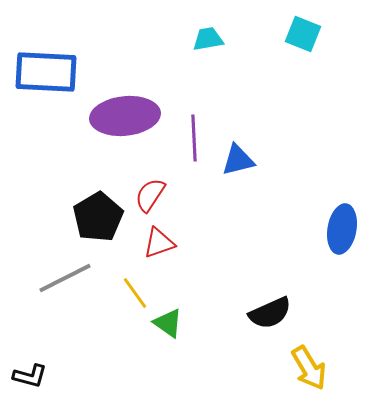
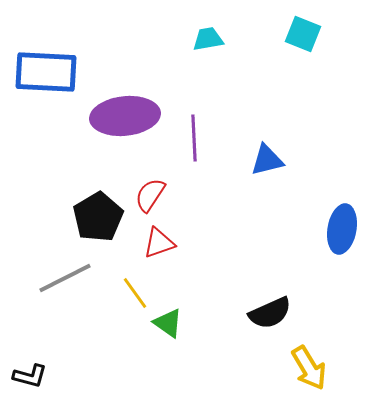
blue triangle: moved 29 px right
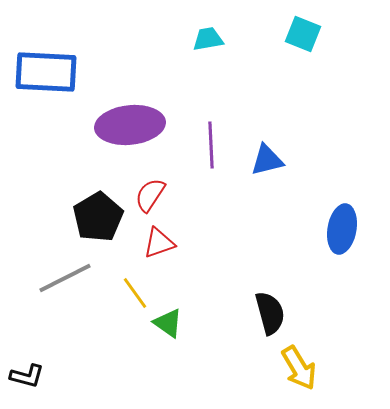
purple ellipse: moved 5 px right, 9 px down
purple line: moved 17 px right, 7 px down
black semicircle: rotated 81 degrees counterclockwise
yellow arrow: moved 10 px left
black L-shape: moved 3 px left
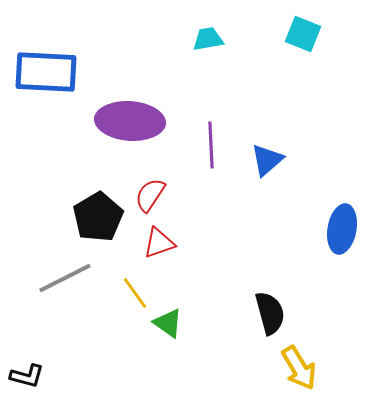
purple ellipse: moved 4 px up; rotated 10 degrees clockwise
blue triangle: rotated 27 degrees counterclockwise
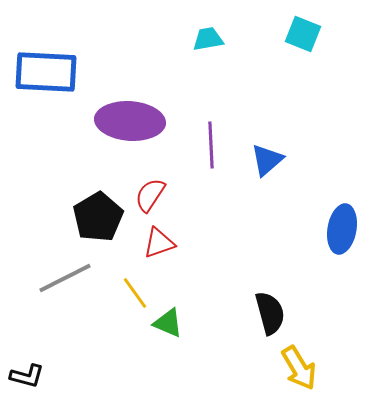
green triangle: rotated 12 degrees counterclockwise
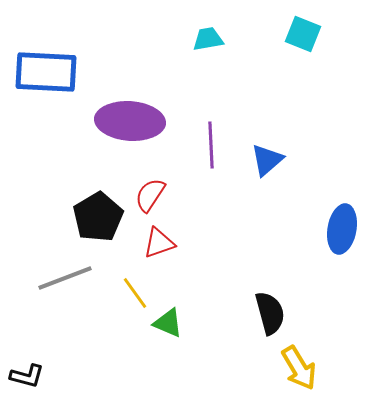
gray line: rotated 6 degrees clockwise
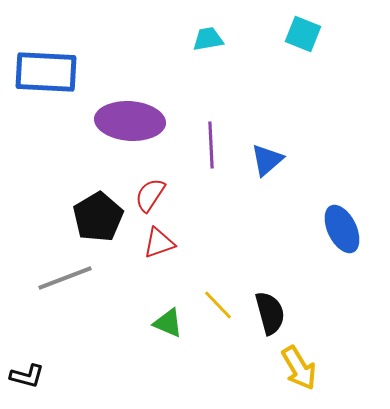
blue ellipse: rotated 36 degrees counterclockwise
yellow line: moved 83 px right, 12 px down; rotated 8 degrees counterclockwise
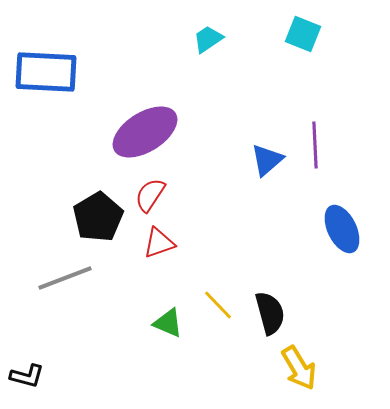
cyan trapezoid: rotated 24 degrees counterclockwise
purple ellipse: moved 15 px right, 11 px down; rotated 36 degrees counterclockwise
purple line: moved 104 px right
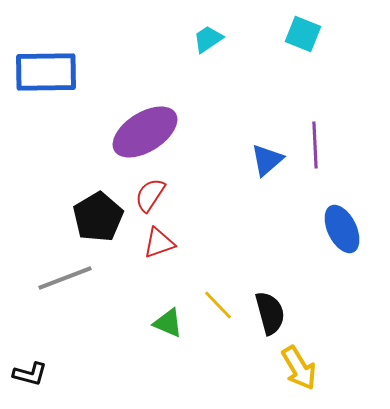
blue rectangle: rotated 4 degrees counterclockwise
black L-shape: moved 3 px right, 2 px up
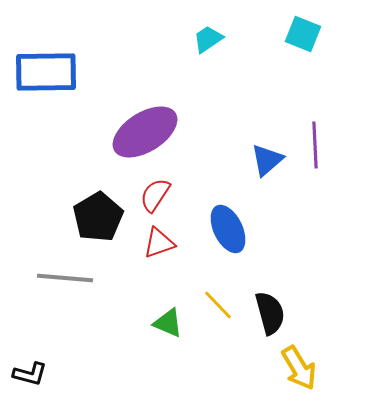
red semicircle: moved 5 px right
blue ellipse: moved 114 px left
gray line: rotated 26 degrees clockwise
